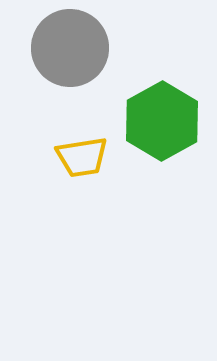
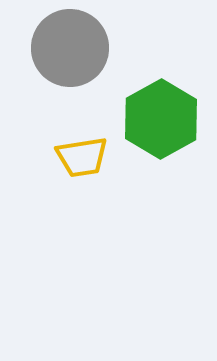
green hexagon: moved 1 px left, 2 px up
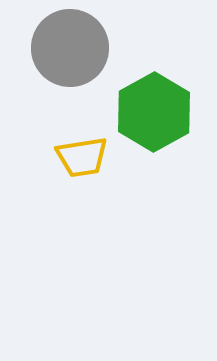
green hexagon: moved 7 px left, 7 px up
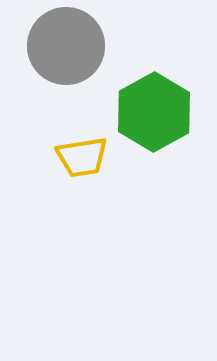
gray circle: moved 4 px left, 2 px up
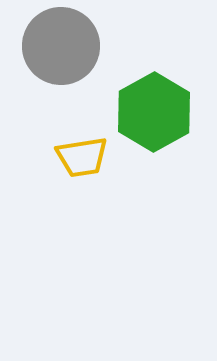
gray circle: moved 5 px left
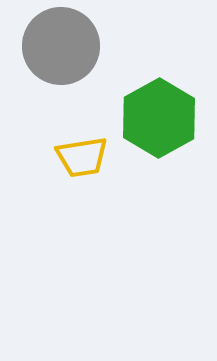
green hexagon: moved 5 px right, 6 px down
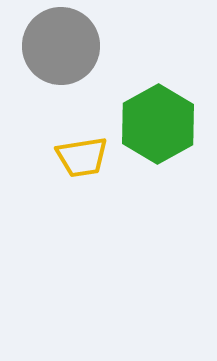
green hexagon: moved 1 px left, 6 px down
